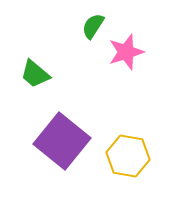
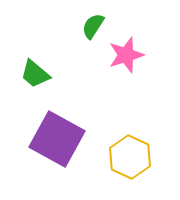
pink star: moved 3 px down
purple square: moved 5 px left, 2 px up; rotated 10 degrees counterclockwise
yellow hexagon: moved 2 px right, 1 px down; rotated 15 degrees clockwise
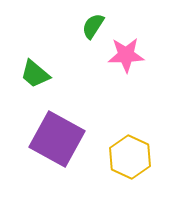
pink star: rotated 15 degrees clockwise
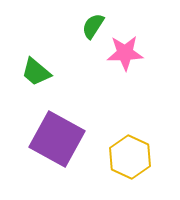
pink star: moved 1 px left, 2 px up
green trapezoid: moved 1 px right, 2 px up
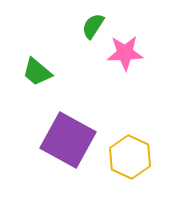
green trapezoid: moved 1 px right
purple square: moved 11 px right, 1 px down
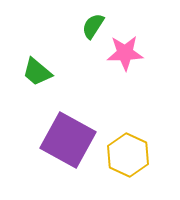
yellow hexagon: moved 2 px left, 2 px up
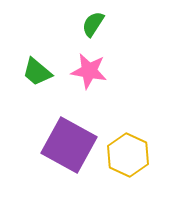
green semicircle: moved 2 px up
pink star: moved 36 px left, 18 px down; rotated 12 degrees clockwise
purple square: moved 1 px right, 5 px down
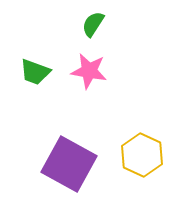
green trapezoid: moved 2 px left; rotated 20 degrees counterclockwise
purple square: moved 19 px down
yellow hexagon: moved 14 px right
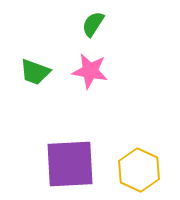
pink star: moved 1 px right
yellow hexagon: moved 3 px left, 15 px down
purple square: moved 1 px right; rotated 32 degrees counterclockwise
